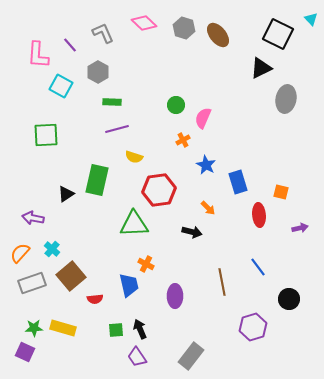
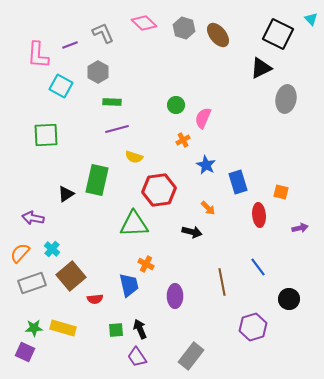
purple line at (70, 45): rotated 70 degrees counterclockwise
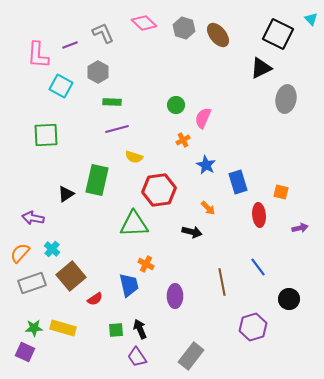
red semicircle at (95, 299): rotated 28 degrees counterclockwise
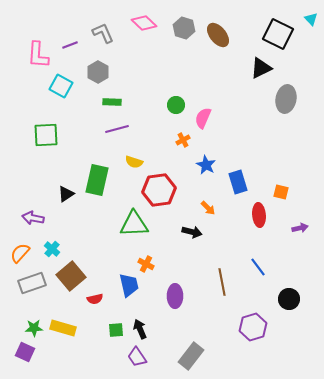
yellow semicircle at (134, 157): moved 5 px down
red semicircle at (95, 299): rotated 21 degrees clockwise
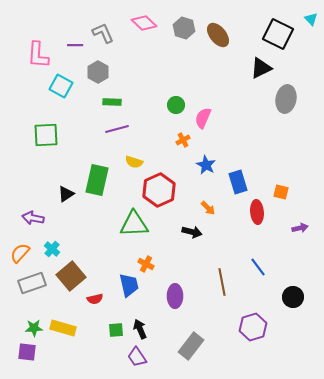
purple line at (70, 45): moved 5 px right; rotated 21 degrees clockwise
red hexagon at (159, 190): rotated 16 degrees counterclockwise
red ellipse at (259, 215): moved 2 px left, 3 px up
black circle at (289, 299): moved 4 px right, 2 px up
purple square at (25, 352): moved 2 px right; rotated 18 degrees counterclockwise
gray rectangle at (191, 356): moved 10 px up
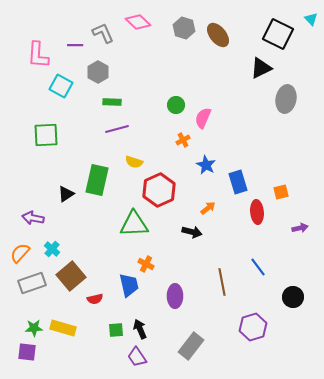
pink diamond at (144, 23): moved 6 px left, 1 px up
orange square at (281, 192): rotated 28 degrees counterclockwise
orange arrow at (208, 208): rotated 84 degrees counterclockwise
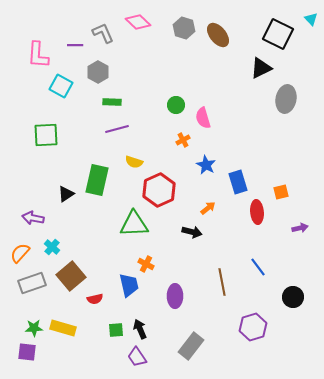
pink semicircle at (203, 118): rotated 40 degrees counterclockwise
cyan cross at (52, 249): moved 2 px up
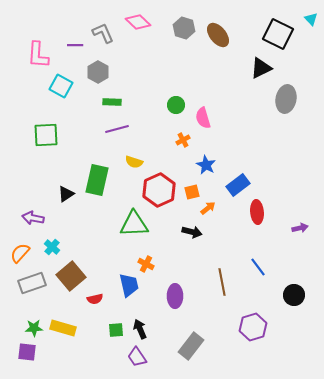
blue rectangle at (238, 182): moved 3 px down; rotated 70 degrees clockwise
orange square at (281, 192): moved 89 px left
black circle at (293, 297): moved 1 px right, 2 px up
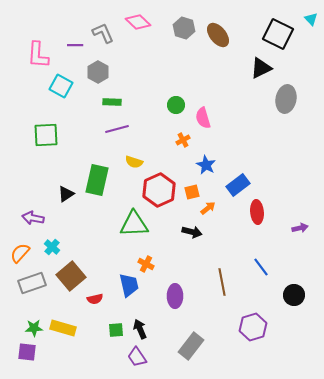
blue line at (258, 267): moved 3 px right
